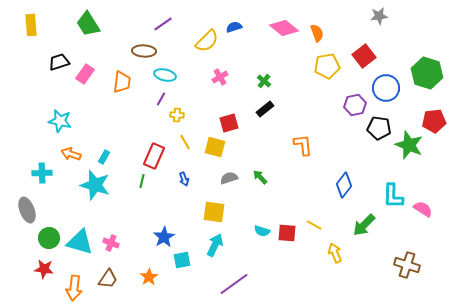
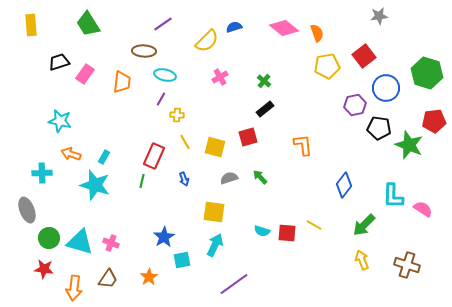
red square at (229, 123): moved 19 px right, 14 px down
yellow arrow at (335, 253): moved 27 px right, 7 px down
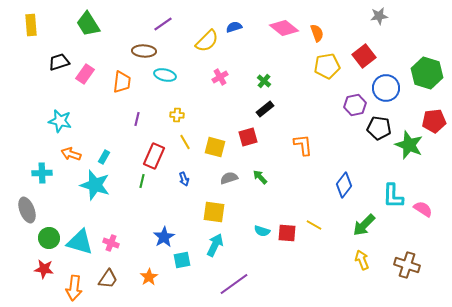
purple line at (161, 99): moved 24 px left, 20 px down; rotated 16 degrees counterclockwise
